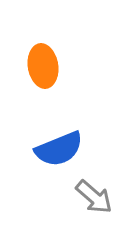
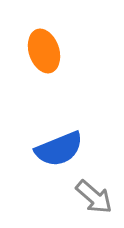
orange ellipse: moved 1 px right, 15 px up; rotated 9 degrees counterclockwise
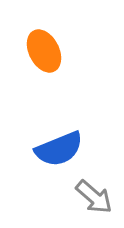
orange ellipse: rotated 9 degrees counterclockwise
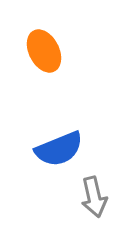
gray arrow: rotated 36 degrees clockwise
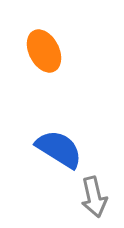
blue semicircle: rotated 126 degrees counterclockwise
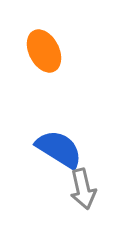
gray arrow: moved 11 px left, 8 px up
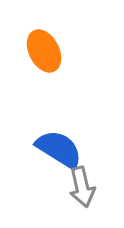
gray arrow: moved 1 px left, 2 px up
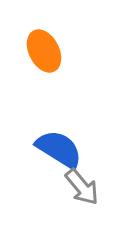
gray arrow: rotated 27 degrees counterclockwise
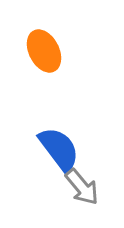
blue semicircle: rotated 21 degrees clockwise
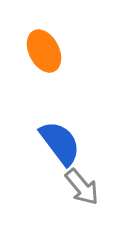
blue semicircle: moved 1 px right, 6 px up
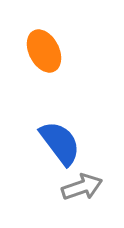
gray arrow: rotated 69 degrees counterclockwise
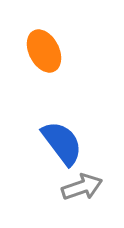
blue semicircle: moved 2 px right
